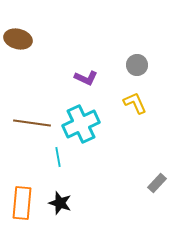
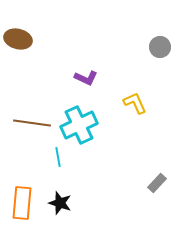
gray circle: moved 23 px right, 18 px up
cyan cross: moved 2 px left, 1 px down
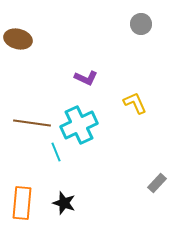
gray circle: moved 19 px left, 23 px up
cyan line: moved 2 px left, 5 px up; rotated 12 degrees counterclockwise
black star: moved 4 px right
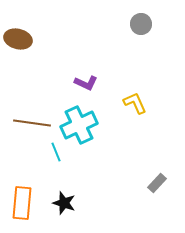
purple L-shape: moved 5 px down
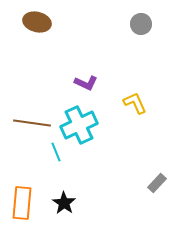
brown ellipse: moved 19 px right, 17 px up
black star: rotated 15 degrees clockwise
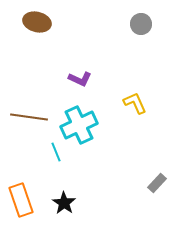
purple L-shape: moved 6 px left, 4 px up
brown line: moved 3 px left, 6 px up
orange rectangle: moved 1 px left, 3 px up; rotated 24 degrees counterclockwise
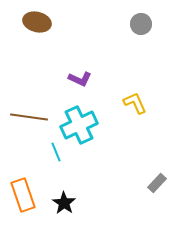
orange rectangle: moved 2 px right, 5 px up
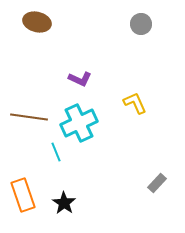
cyan cross: moved 2 px up
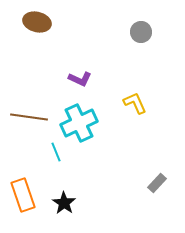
gray circle: moved 8 px down
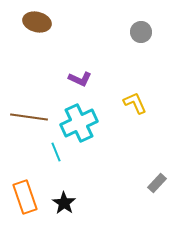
orange rectangle: moved 2 px right, 2 px down
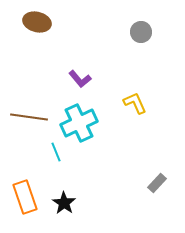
purple L-shape: rotated 25 degrees clockwise
